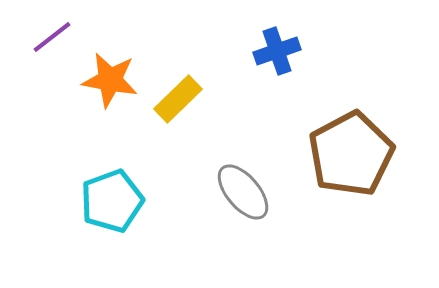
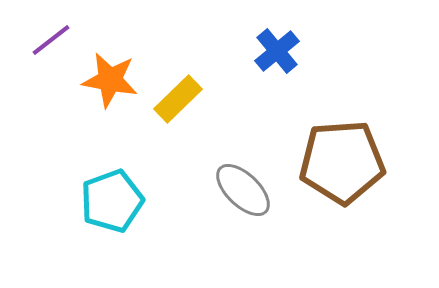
purple line: moved 1 px left, 3 px down
blue cross: rotated 21 degrees counterclockwise
brown pentagon: moved 9 px left, 8 px down; rotated 24 degrees clockwise
gray ellipse: moved 2 px up; rotated 6 degrees counterclockwise
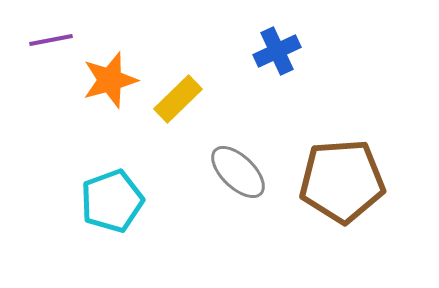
purple line: rotated 27 degrees clockwise
blue cross: rotated 15 degrees clockwise
orange star: rotated 26 degrees counterclockwise
brown pentagon: moved 19 px down
gray ellipse: moved 5 px left, 18 px up
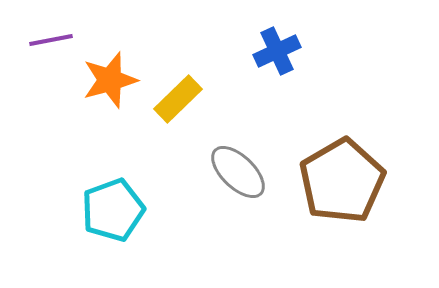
brown pentagon: rotated 26 degrees counterclockwise
cyan pentagon: moved 1 px right, 9 px down
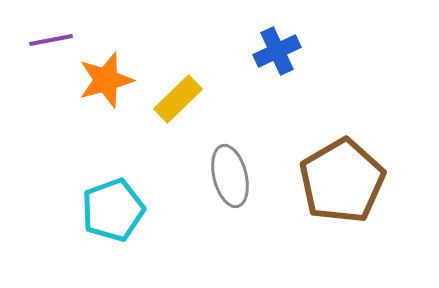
orange star: moved 4 px left
gray ellipse: moved 8 px left, 4 px down; rotated 32 degrees clockwise
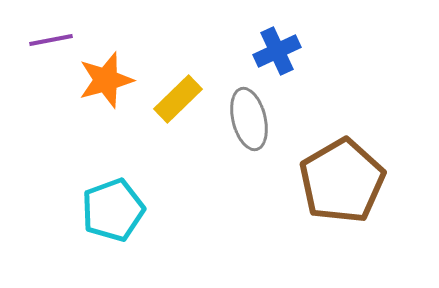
gray ellipse: moved 19 px right, 57 px up
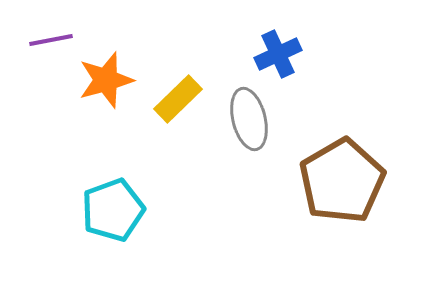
blue cross: moved 1 px right, 3 px down
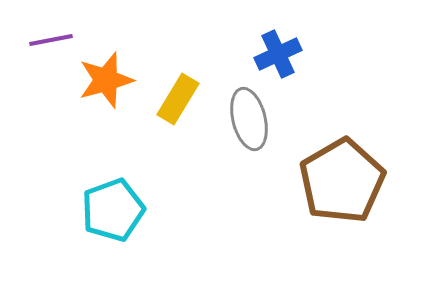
yellow rectangle: rotated 15 degrees counterclockwise
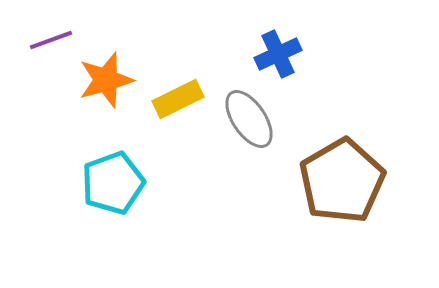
purple line: rotated 9 degrees counterclockwise
yellow rectangle: rotated 33 degrees clockwise
gray ellipse: rotated 20 degrees counterclockwise
cyan pentagon: moved 27 px up
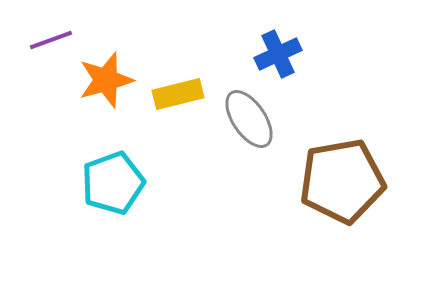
yellow rectangle: moved 5 px up; rotated 12 degrees clockwise
brown pentagon: rotated 20 degrees clockwise
